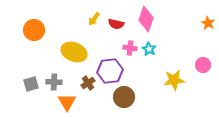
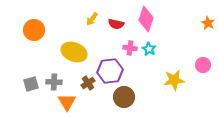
yellow arrow: moved 2 px left
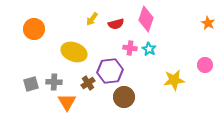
red semicircle: rotated 28 degrees counterclockwise
orange circle: moved 1 px up
pink circle: moved 2 px right
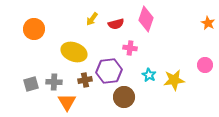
cyan star: moved 26 px down
purple hexagon: moved 1 px left
brown cross: moved 3 px left, 3 px up; rotated 24 degrees clockwise
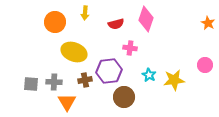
yellow arrow: moved 7 px left, 6 px up; rotated 32 degrees counterclockwise
orange circle: moved 21 px right, 7 px up
gray square: rotated 21 degrees clockwise
